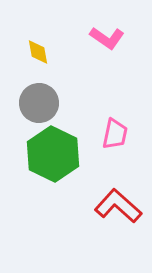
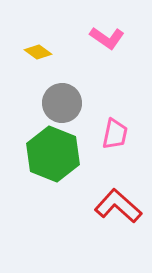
yellow diamond: rotated 44 degrees counterclockwise
gray circle: moved 23 px right
green hexagon: rotated 4 degrees counterclockwise
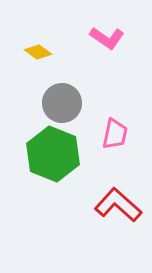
red L-shape: moved 1 px up
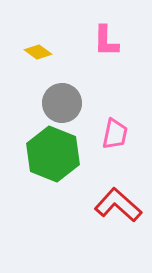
pink L-shape: moved 1 px left, 3 px down; rotated 56 degrees clockwise
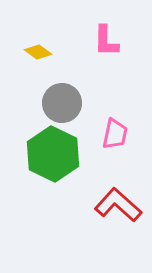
green hexagon: rotated 4 degrees clockwise
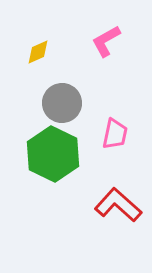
pink L-shape: rotated 60 degrees clockwise
yellow diamond: rotated 60 degrees counterclockwise
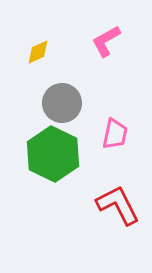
red L-shape: rotated 21 degrees clockwise
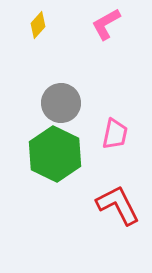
pink L-shape: moved 17 px up
yellow diamond: moved 27 px up; rotated 24 degrees counterclockwise
gray circle: moved 1 px left
green hexagon: moved 2 px right
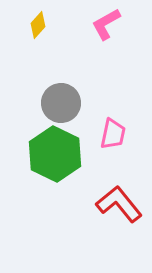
pink trapezoid: moved 2 px left
red L-shape: moved 1 px right, 1 px up; rotated 12 degrees counterclockwise
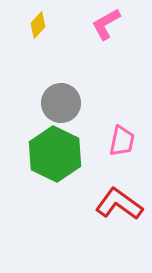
pink trapezoid: moved 9 px right, 7 px down
red L-shape: rotated 15 degrees counterclockwise
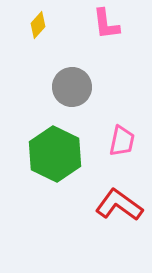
pink L-shape: rotated 68 degrees counterclockwise
gray circle: moved 11 px right, 16 px up
red L-shape: moved 1 px down
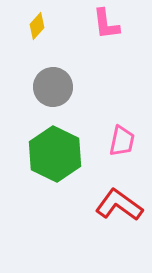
yellow diamond: moved 1 px left, 1 px down
gray circle: moved 19 px left
